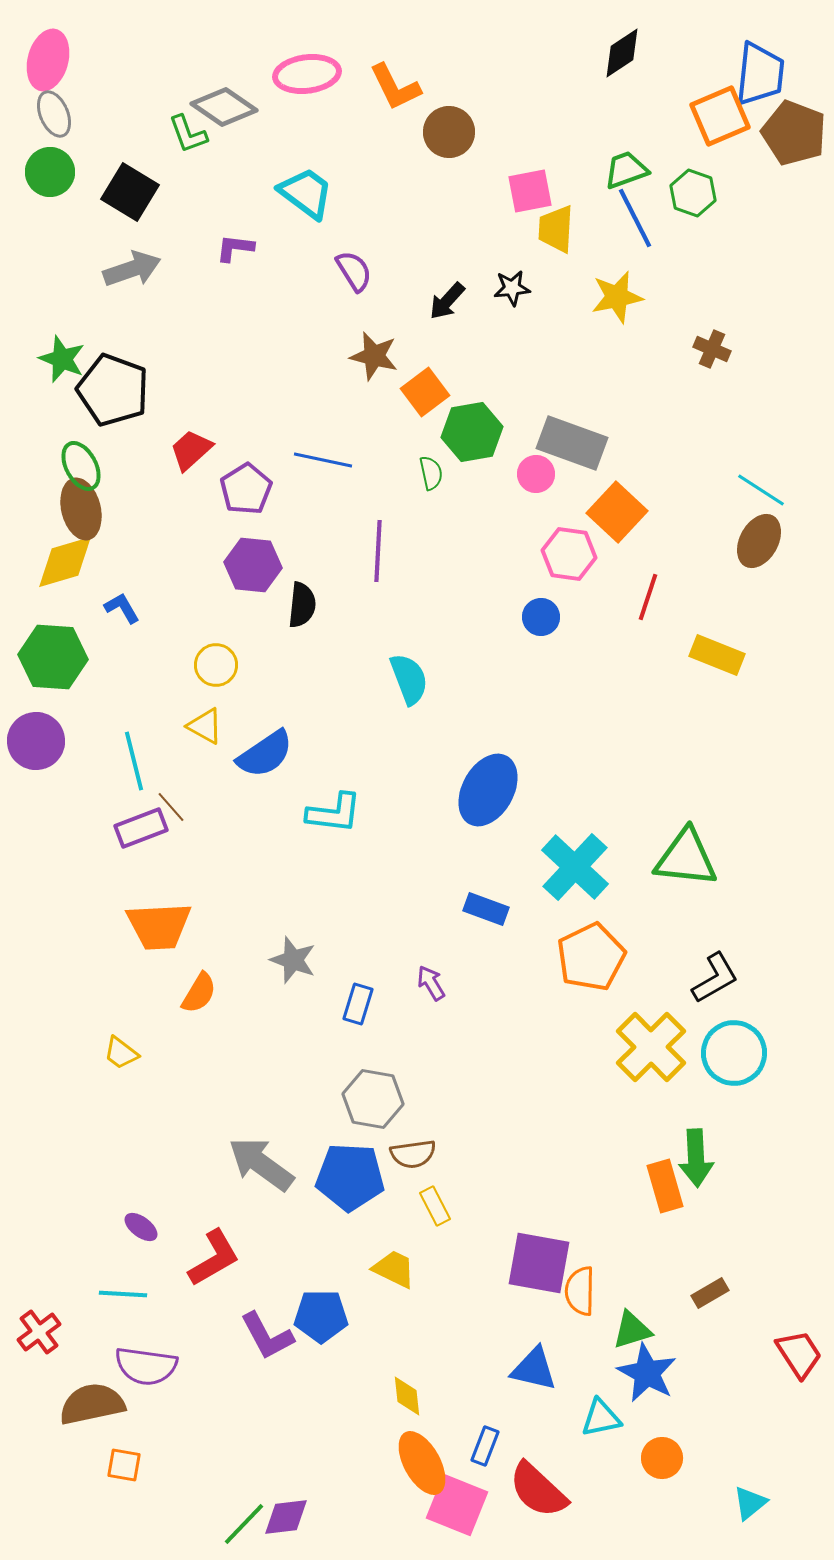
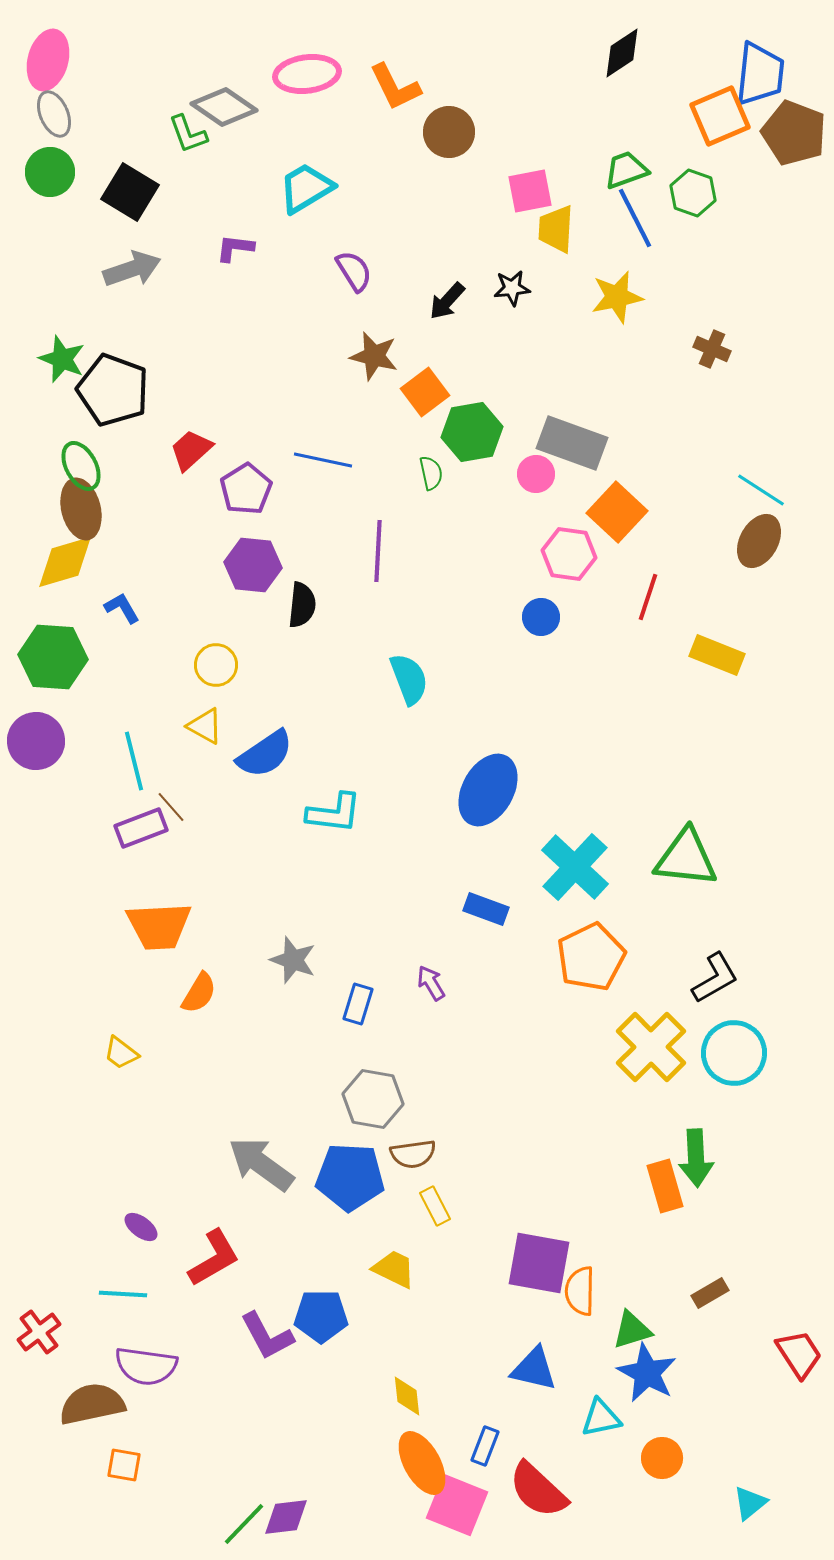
cyan trapezoid at (306, 193): moved 5 px up; rotated 68 degrees counterclockwise
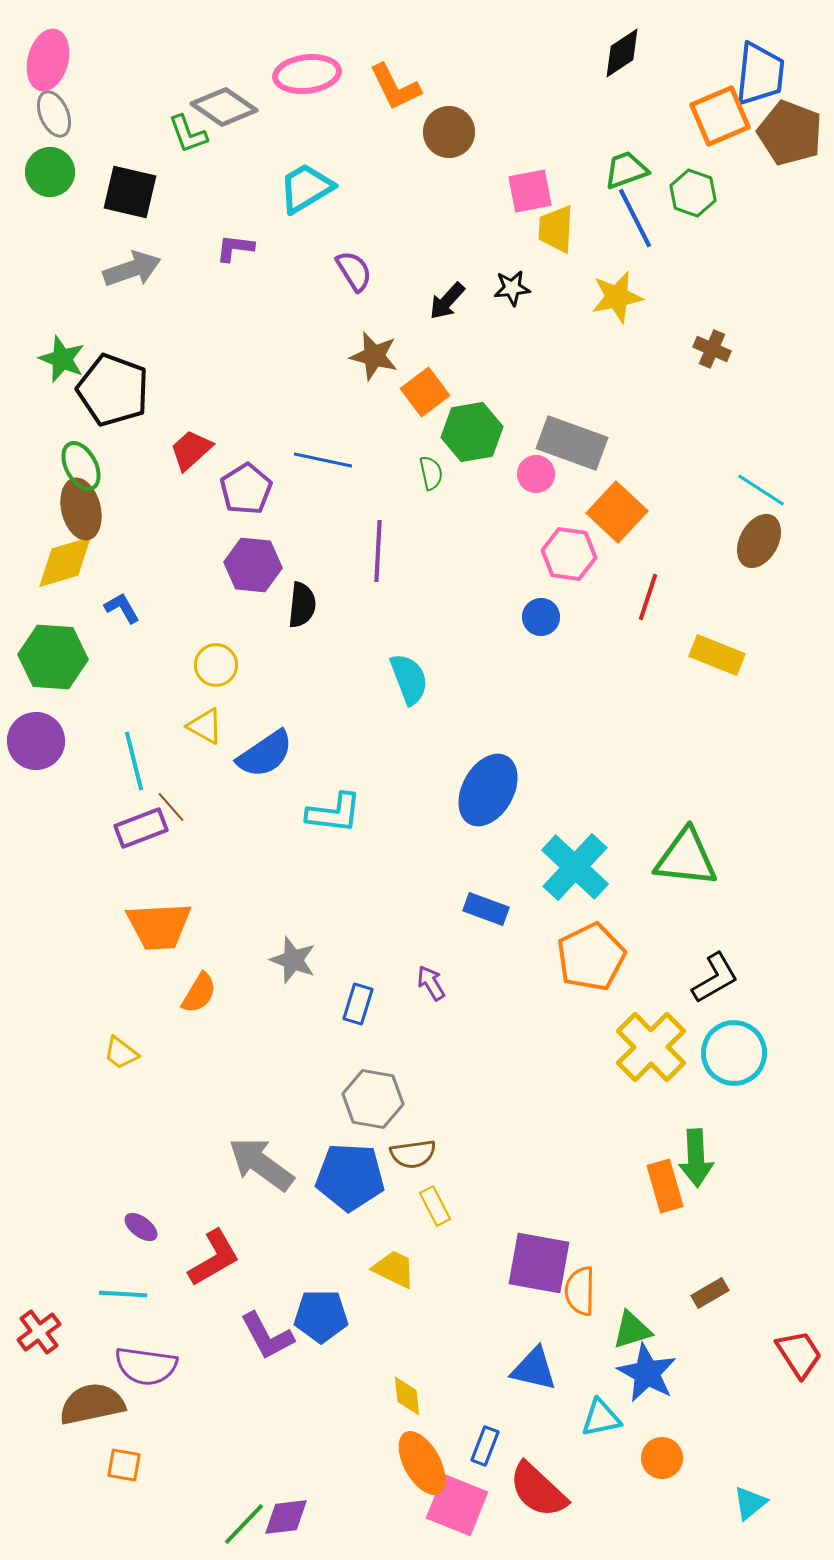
brown pentagon at (794, 133): moved 4 px left
black square at (130, 192): rotated 18 degrees counterclockwise
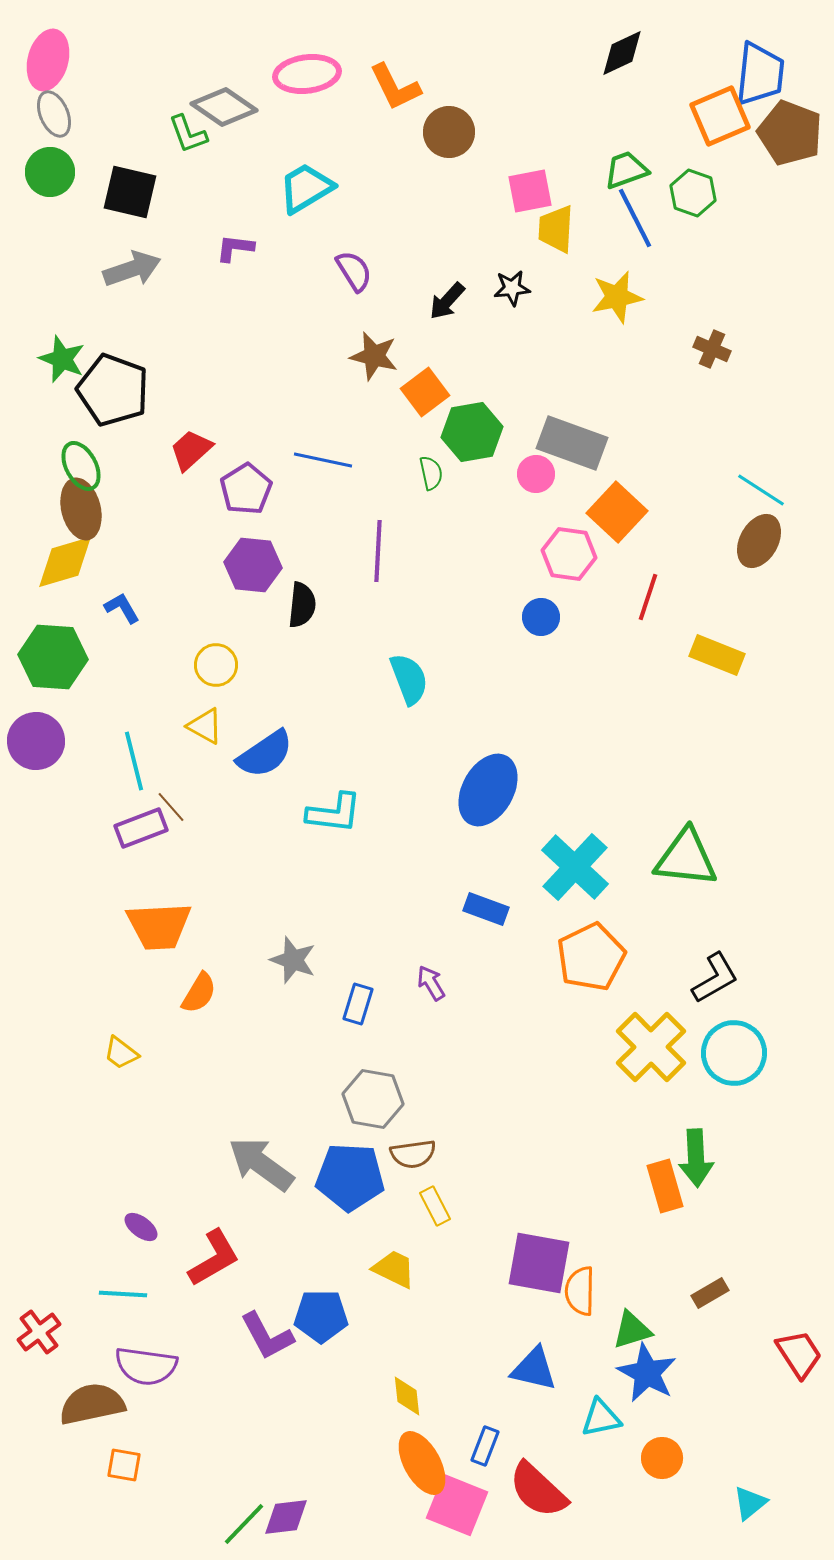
black diamond at (622, 53): rotated 8 degrees clockwise
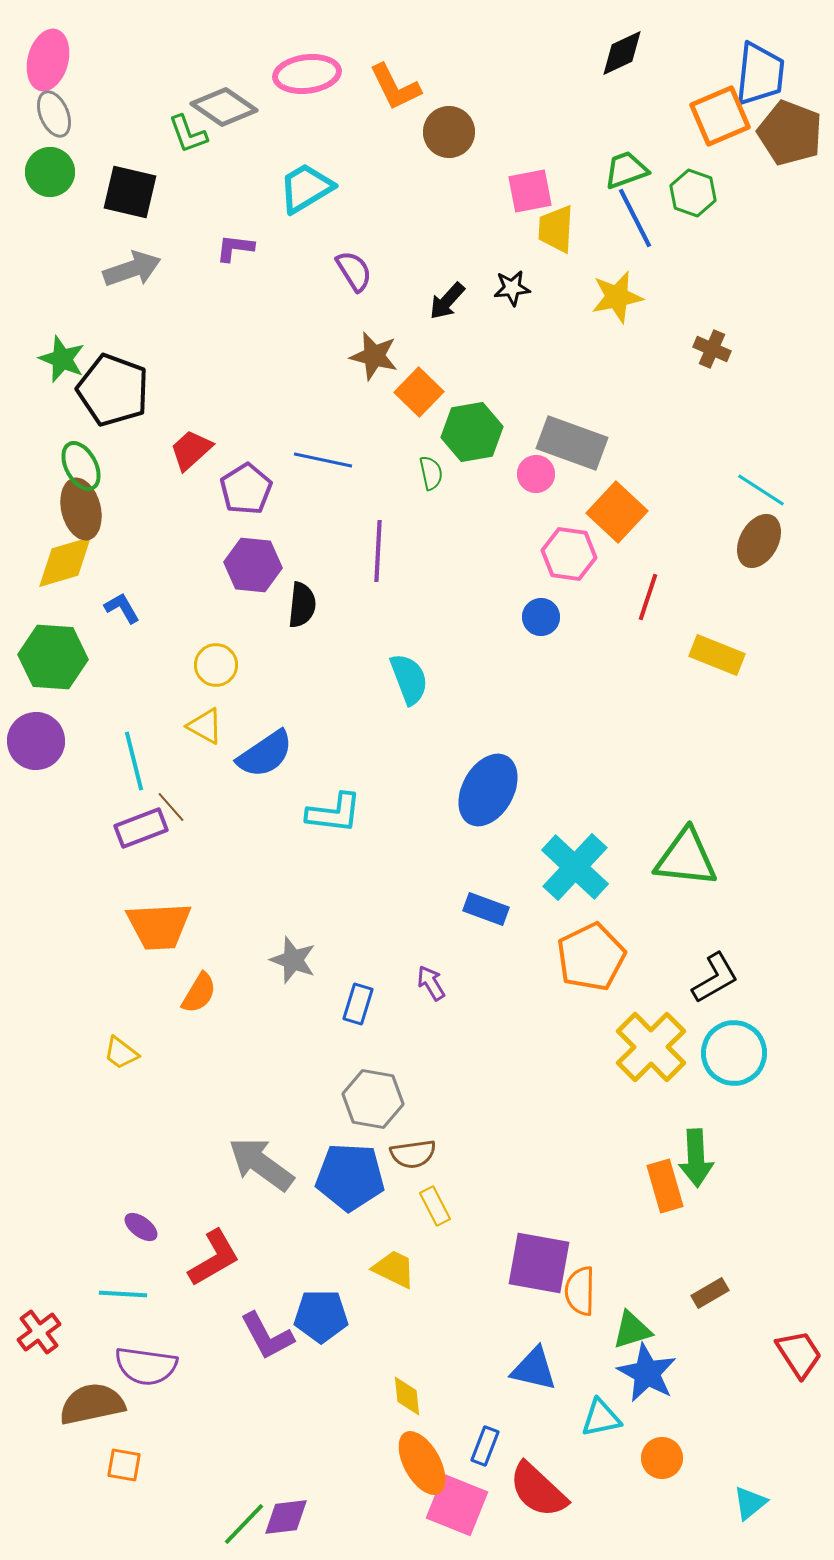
orange square at (425, 392): moved 6 px left; rotated 9 degrees counterclockwise
